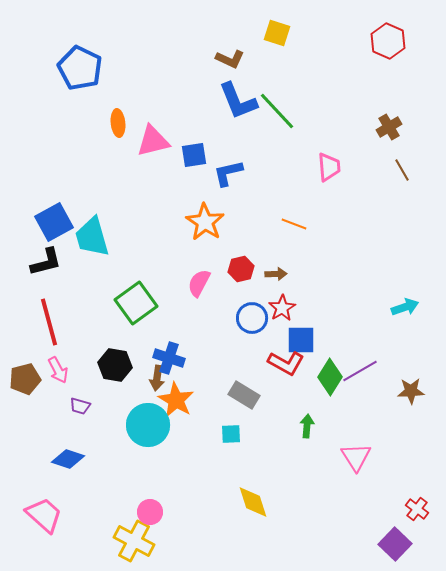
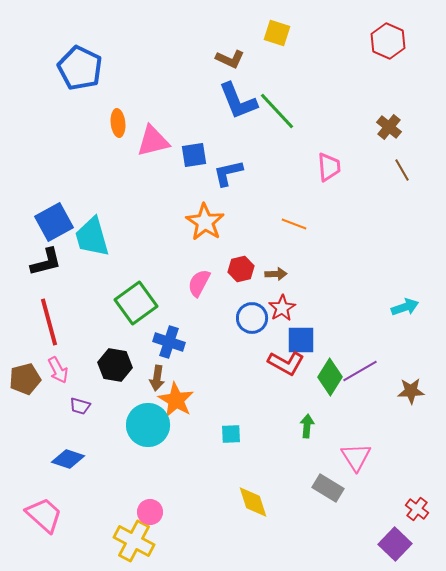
brown cross at (389, 127): rotated 20 degrees counterclockwise
blue cross at (169, 358): moved 16 px up
gray rectangle at (244, 395): moved 84 px right, 93 px down
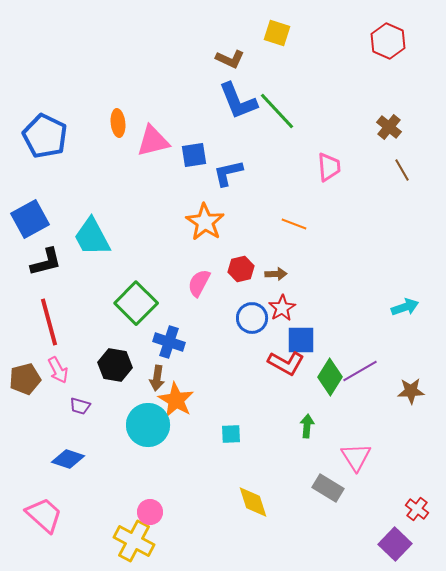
blue pentagon at (80, 68): moved 35 px left, 68 px down
blue square at (54, 222): moved 24 px left, 3 px up
cyan trapezoid at (92, 237): rotated 12 degrees counterclockwise
green square at (136, 303): rotated 9 degrees counterclockwise
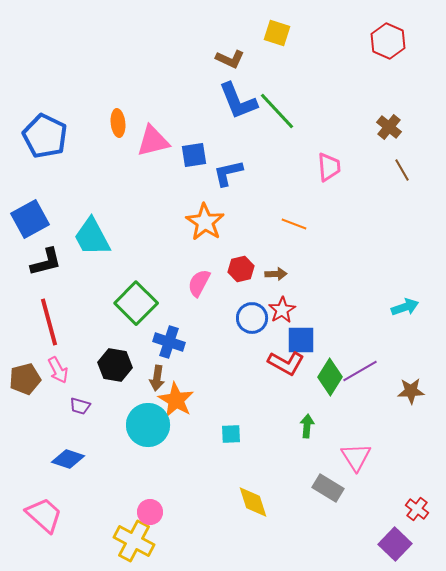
red star at (282, 308): moved 2 px down
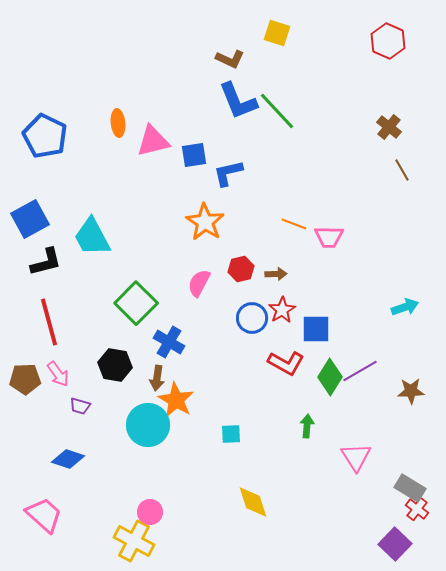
pink trapezoid at (329, 167): moved 70 px down; rotated 96 degrees clockwise
blue square at (301, 340): moved 15 px right, 11 px up
blue cross at (169, 342): rotated 12 degrees clockwise
pink arrow at (58, 370): moved 4 px down; rotated 8 degrees counterclockwise
brown pentagon at (25, 379): rotated 12 degrees clockwise
gray rectangle at (328, 488): moved 82 px right
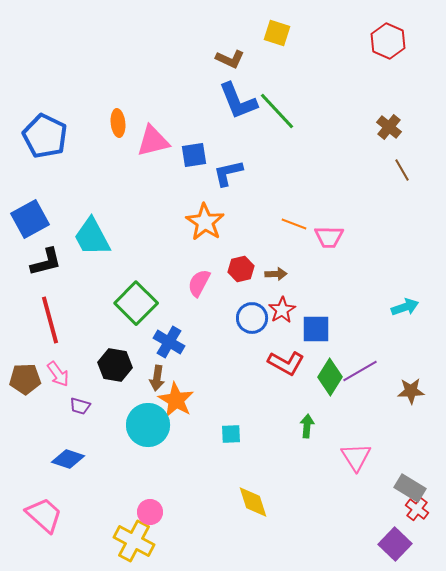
red line at (49, 322): moved 1 px right, 2 px up
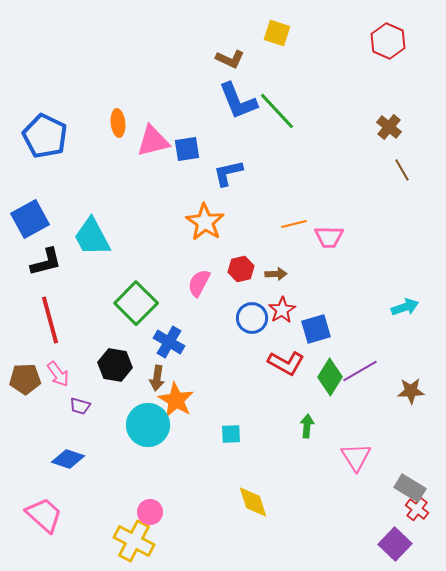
blue square at (194, 155): moved 7 px left, 6 px up
orange line at (294, 224): rotated 35 degrees counterclockwise
blue square at (316, 329): rotated 16 degrees counterclockwise
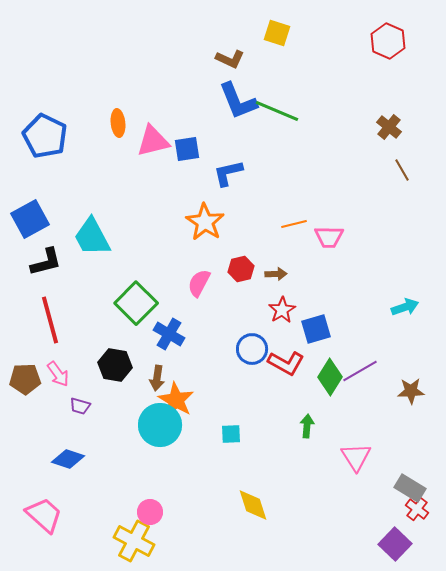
green line at (277, 111): rotated 24 degrees counterclockwise
blue circle at (252, 318): moved 31 px down
blue cross at (169, 342): moved 8 px up
cyan circle at (148, 425): moved 12 px right
yellow diamond at (253, 502): moved 3 px down
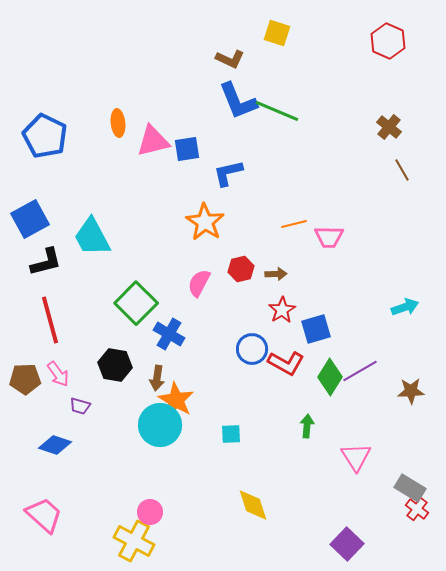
blue diamond at (68, 459): moved 13 px left, 14 px up
purple square at (395, 544): moved 48 px left
